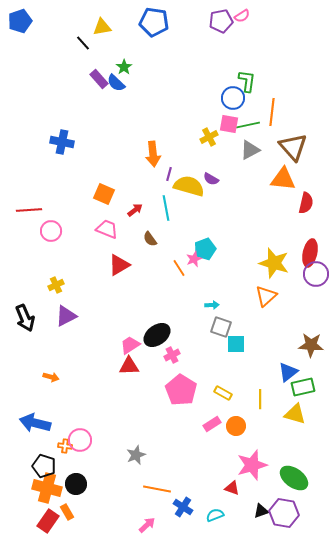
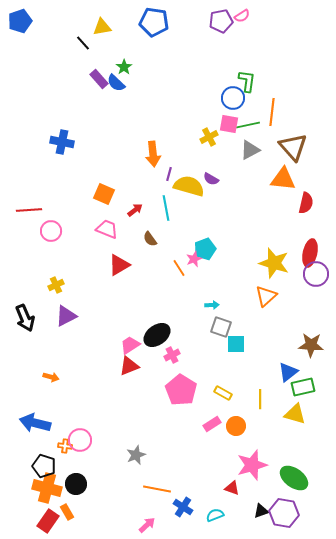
red triangle at (129, 366): rotated 20 degrees counterclockwise
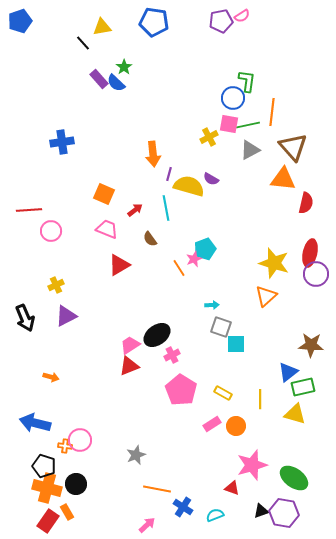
blue cross at (62, 142): rotated 20 degrees counterclockwise
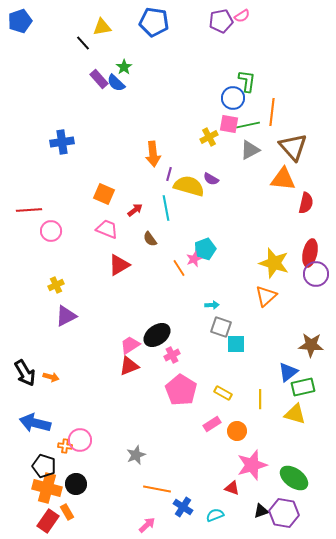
black arrow at (25, 318): moved 55 px down; rotated 8 degrees counterclockwise
orange circle at (236, 426): moved 1 px right, 5 px down
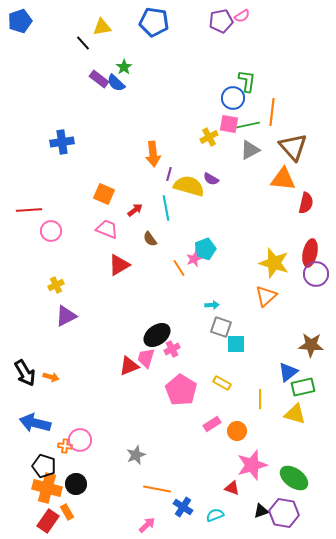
purple rectangle at (99, 79): rotated 12 degrees counterclockwise
pink trapezoid at (130, 345): moved 16 px right, 13 px down; rotated 40 degrees counterclockwise
pink cross at (172, 355): moved 6 px up
yellow rectangle at (223, 393): moved 1 px left, 10 px up
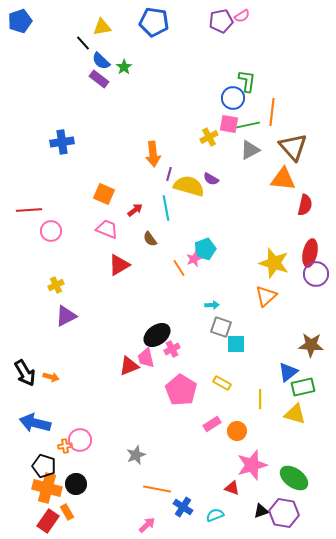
blue semicircle at (116, 83): moved 15 px left, 22 px up
red semicircle at (306, 203): moved 1 px left, 2 px down
pink trapezoid at (146, 358): rotated 30 degrees counterclockwise
orange cross at (65, 446): rotated 16 degrees counterclockwise
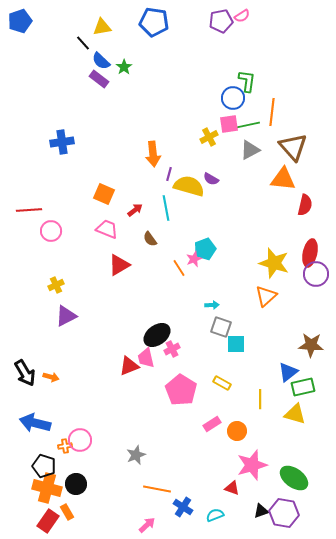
pink square at (229, 124): rotated 18 degrees counterclockwise
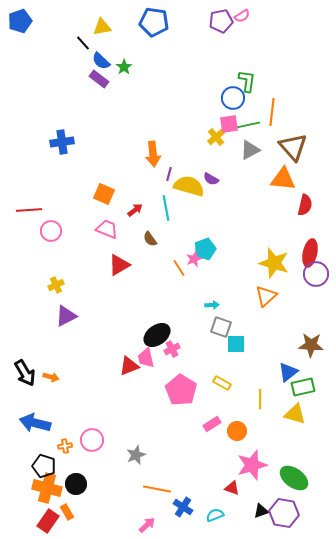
yellow cross at (209, 137): moved 7 px right; rotated 12 degrees counterclockwise
pink circle at (80, 440): moved 12 px right
